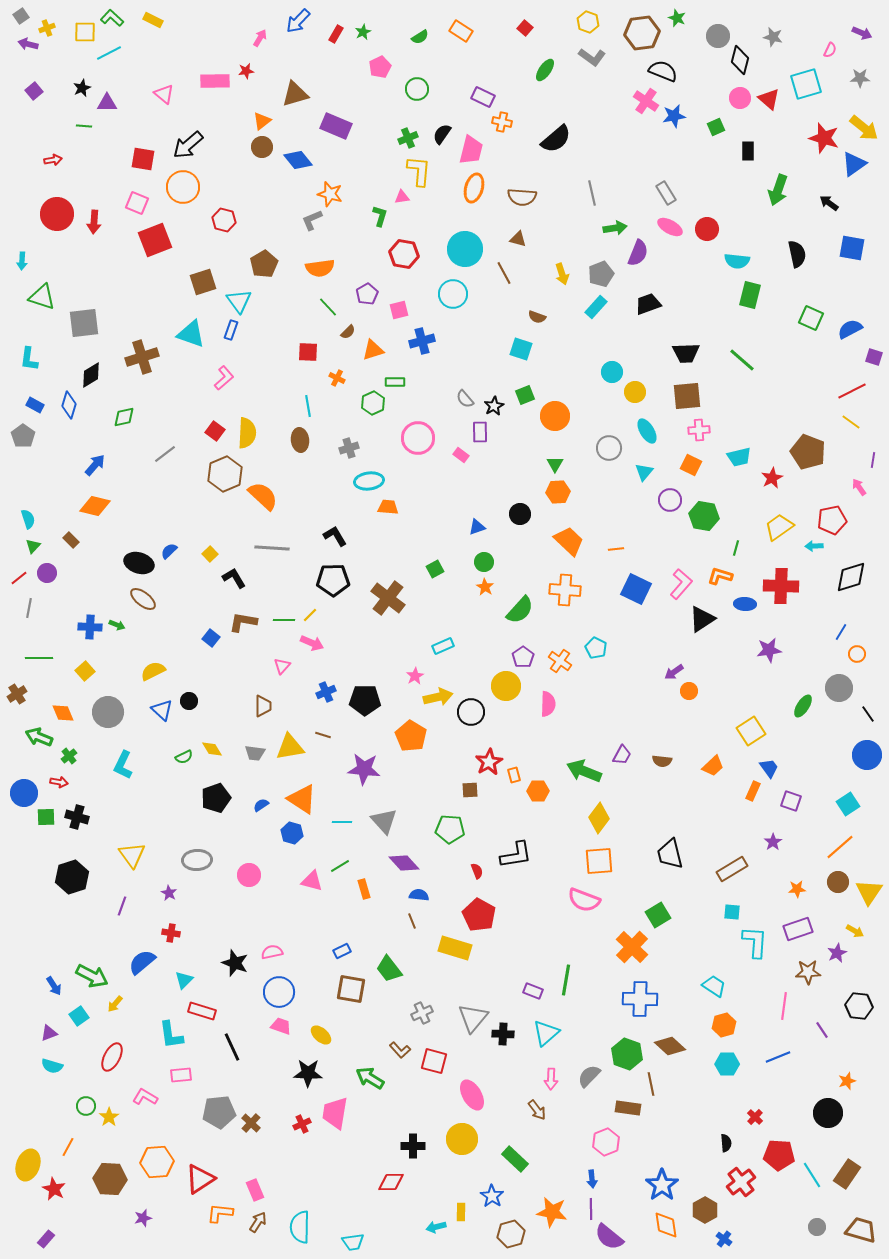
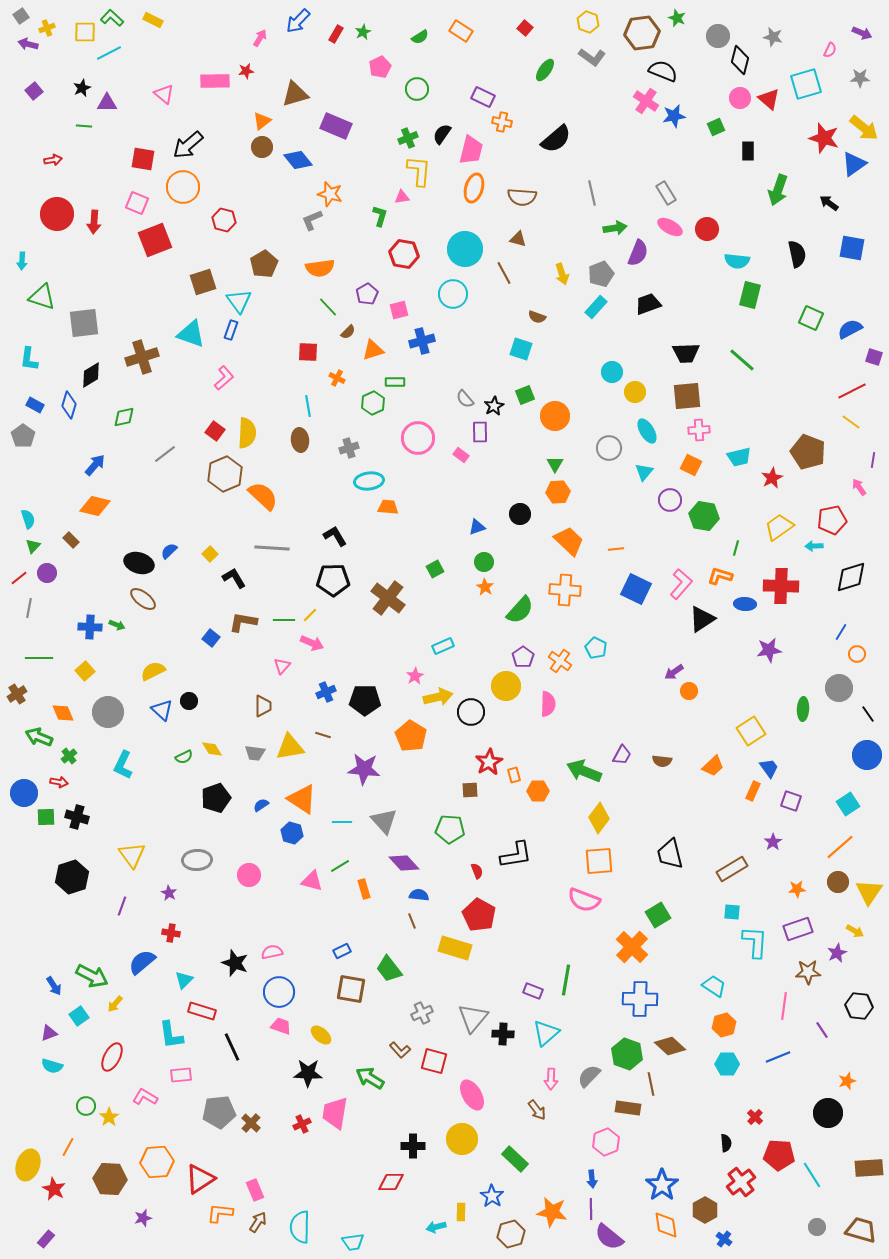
green ellipse at (803, 706): moved 3 px down; rotated 30 degrees counterclockwise
brown rectangle at (847, 1174): moved 22 px right, 6 px up; rotated 52 degrees clockwise
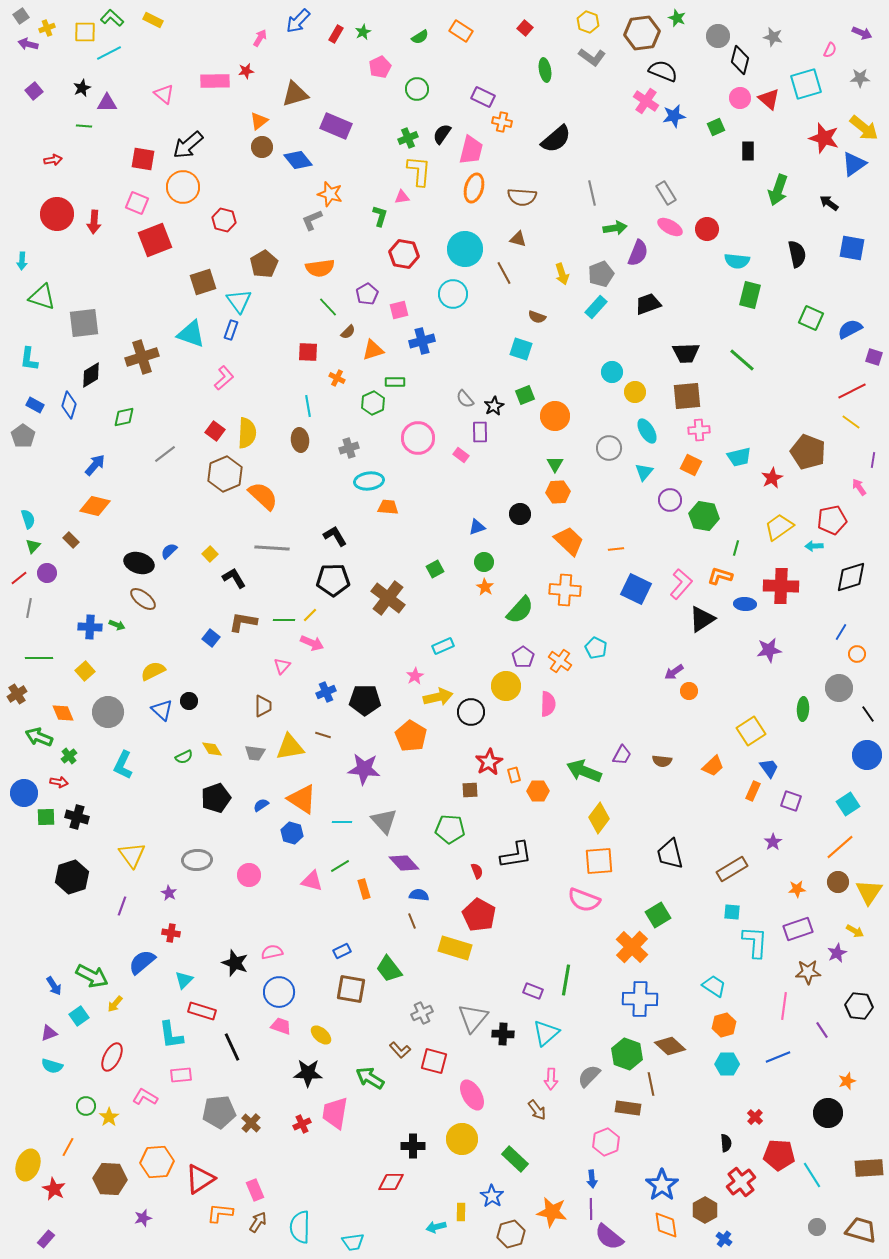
green ellipse at (545, 70): rotated 45 degrees counterclockwise
orange triangle at (262, 121): moved 3 px left
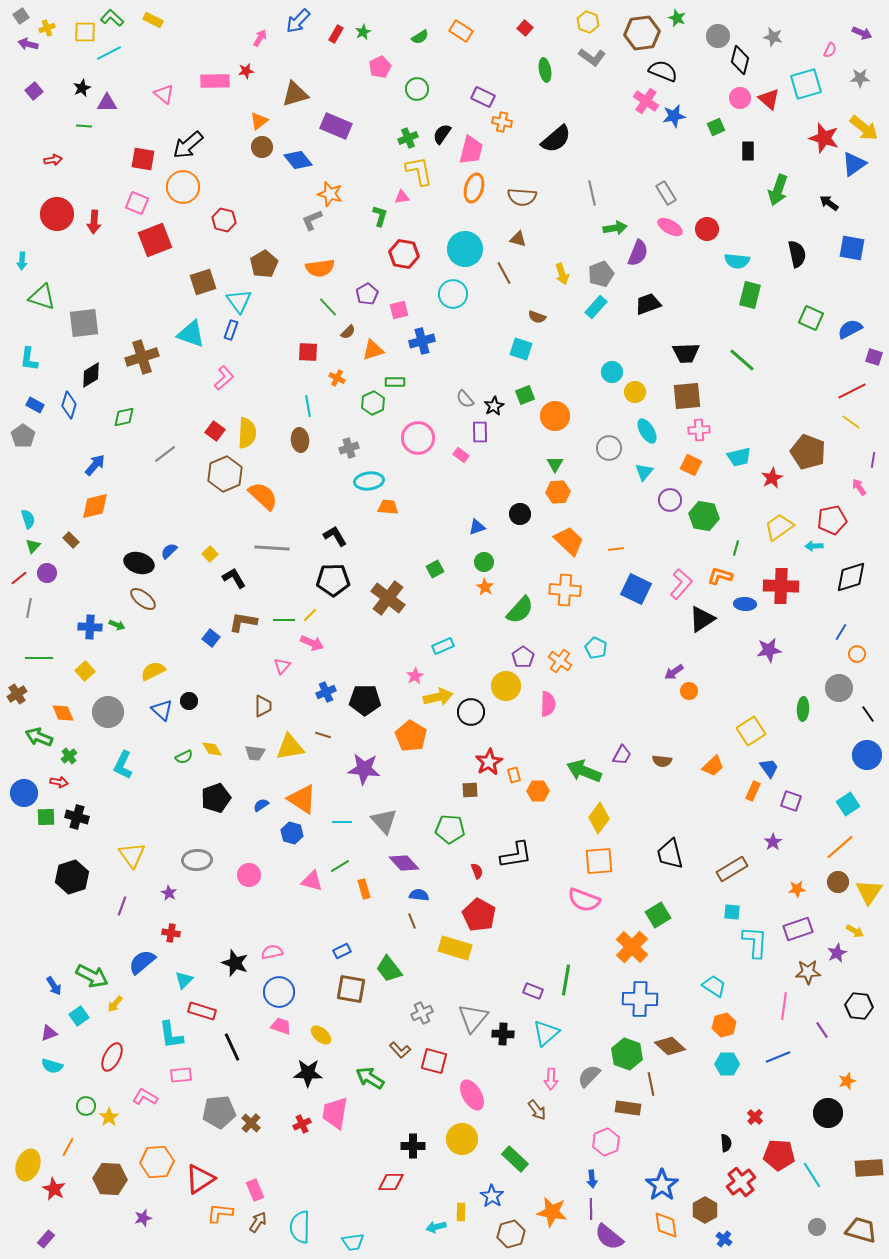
yellow L-shape at (419, 171): rotated 16 degrees counterclockwise
orange diamond at (95, 506): rotated 28 degrees counterclockwise
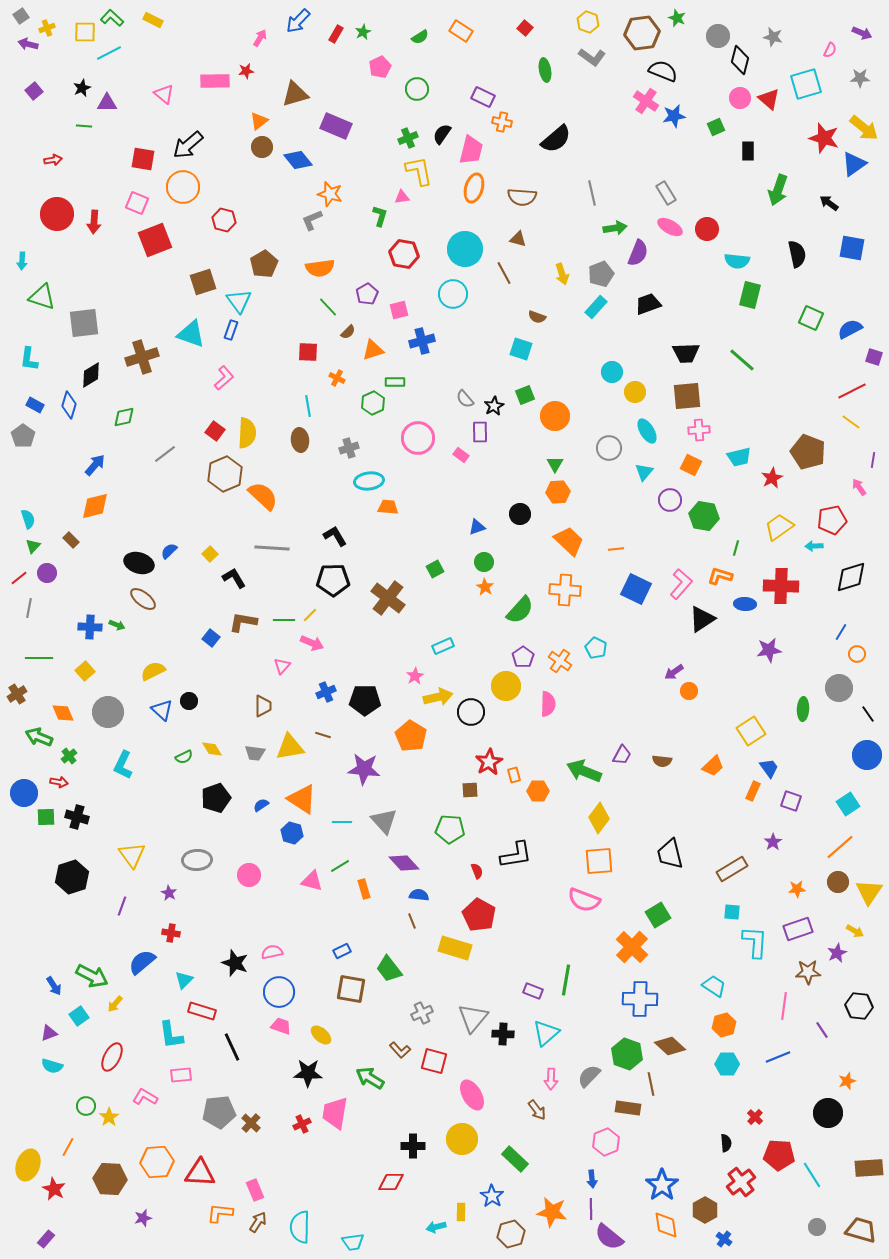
red triangle at (200, 1179): moved 6 px up; rotated 36 degrees clockwise
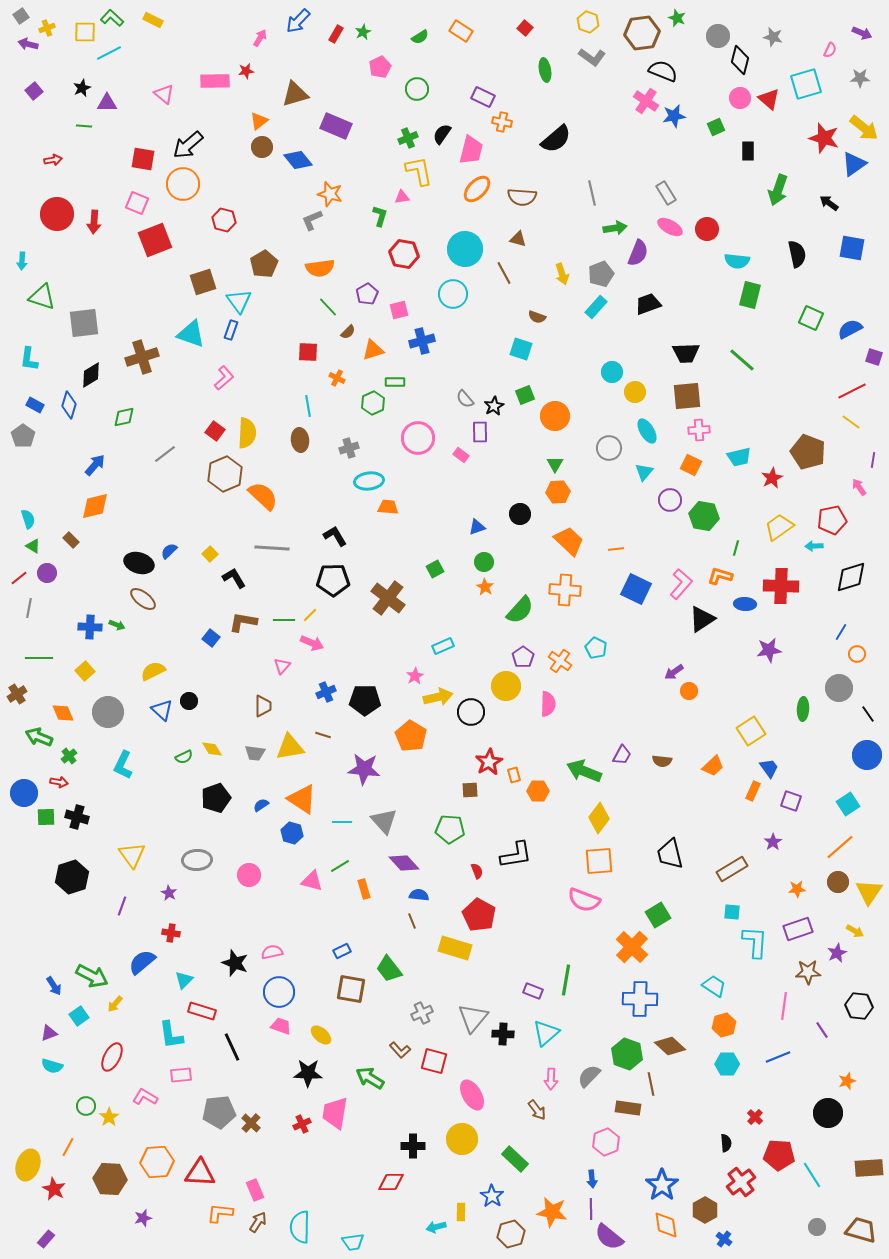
orange circle at (183, 187): moved 3 px up
orange ellipse at (474, 188): moved 3 px right, 1 px down; rotated 28 degrees clockwise
green triangle at (33, 546): rotated 42 degrees counterclockwise
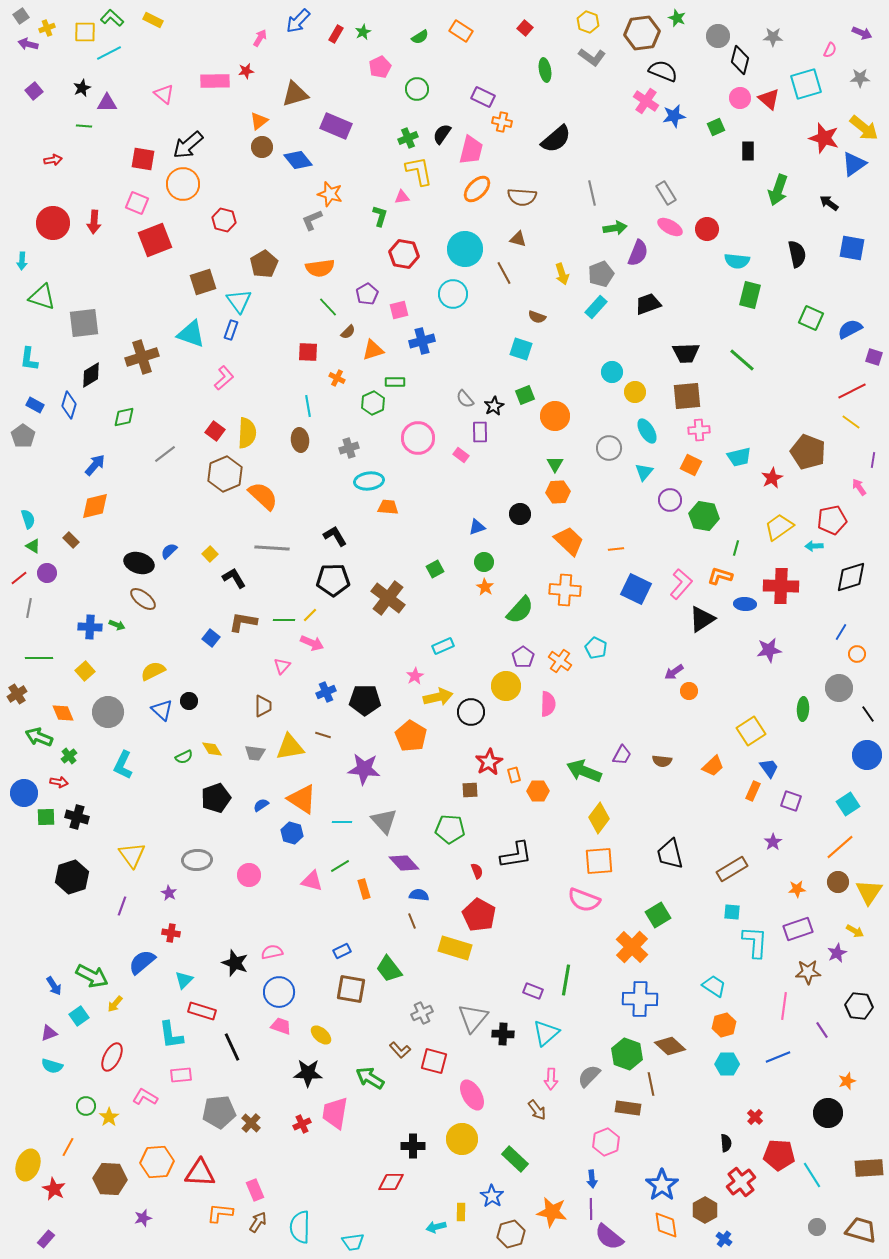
gray star at (773, 37): rotated 12 degrees counterclockwise
red circle at (57, 214): moved 4 px left, 9 px down
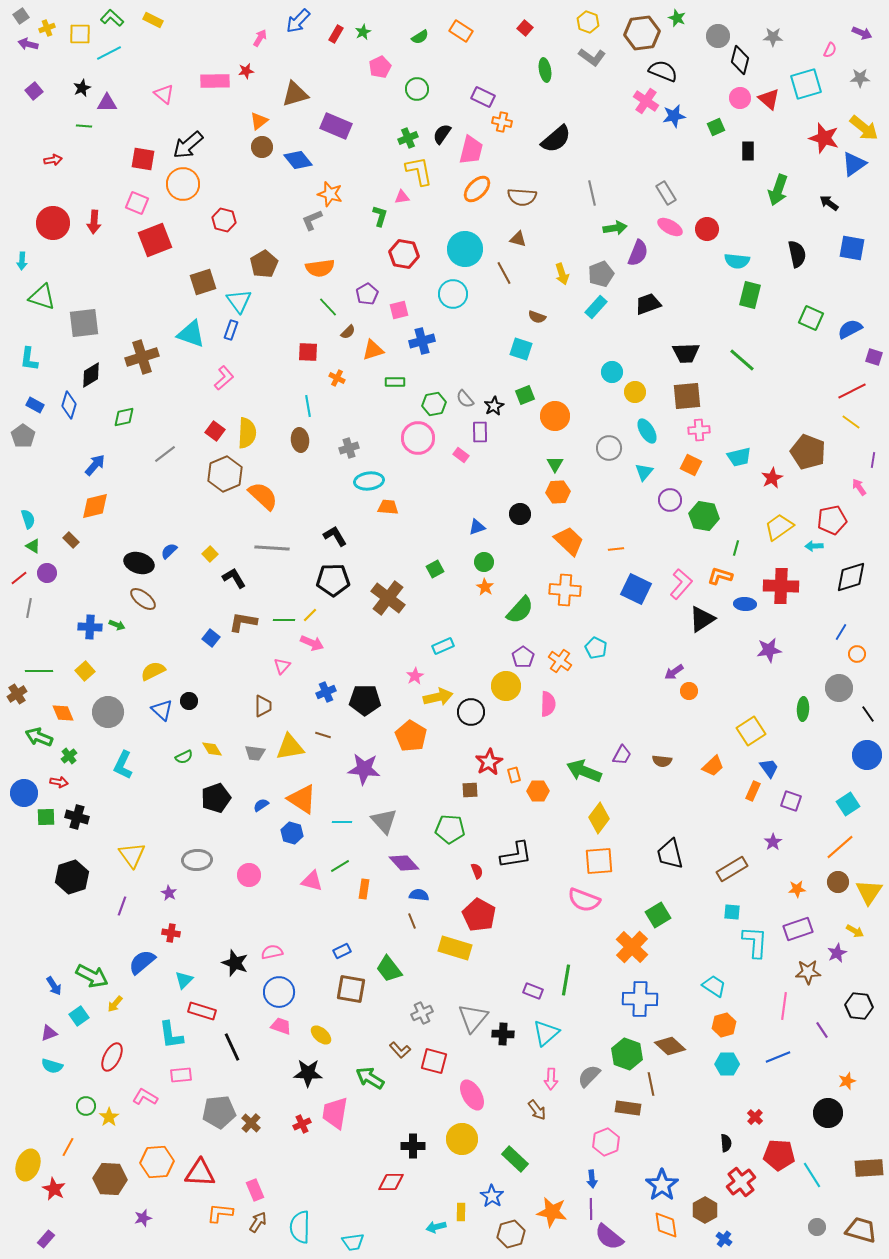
yellow square at (85, 32): moved 5 px left, 2 px down
green hexagon at (373, 403): moved 61 px right, 1 px down; rotated 15 degrees clockwise
green line at (39, 658): moved 13 px down
orange rectangle at (364, 889): rotated 24 degrees clockwise
